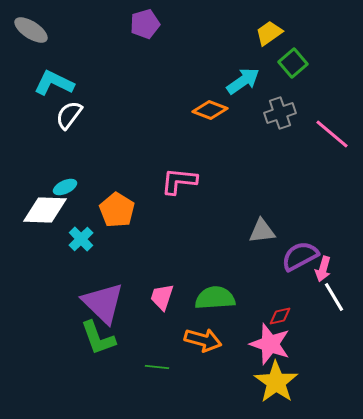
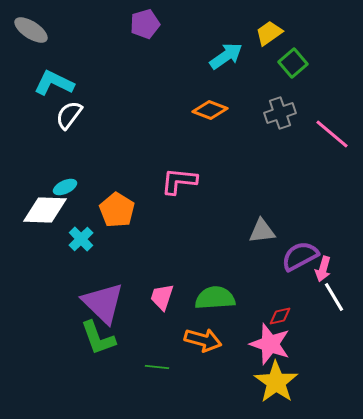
cyan arrow: moved 17 px left, 25 px up
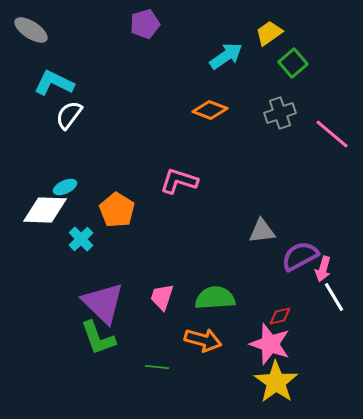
pink L-shape: rotated 12 degrees clockwise
